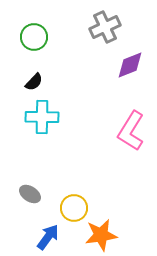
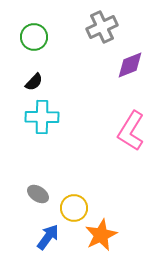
gray cross: moved 3 px left
gray ellipse: moved 8 px right
orange star: rotated 16 degrees counterclockwise
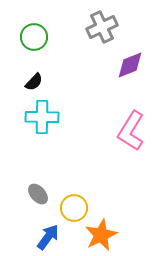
gray ellipse: rotated 15 degrees clockwise
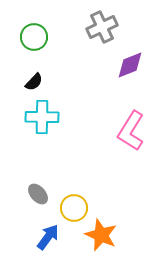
orange star: rotated 24 degrees counterclockwise
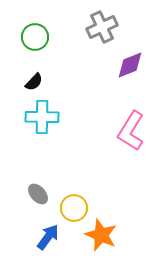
green circle: moved 1 px right
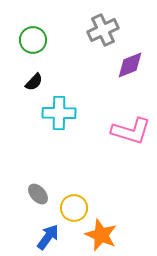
gray cross: moved 1 px right, 3 px down
green circle: moved 2 px left, 3 px down
cyan cross: moved 17 px right, 4 px up
pink L-shape: rotated 105 degrees counterclockwise
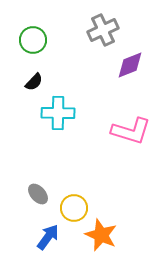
cyan cross: moved 1 px left
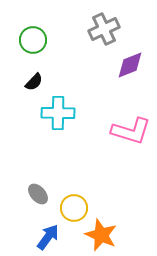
gray cross: moved 1 px right, 1 px up
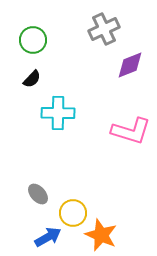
black semicircle: moved 2 px left, 3 px up
yellow circle: moved 1 px left, 5 px down
blue arrow: rotated 24 degrees clockwise
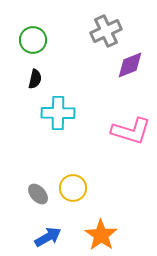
gray cross: moved 2 px right, 2 px down
black semicircle: moved 3 px right; rotated 30 degrees counterclockwise
yellow circle: moved 25 px up
orange star: rotated 12 degrees clockwise
